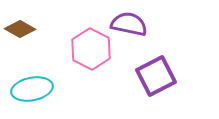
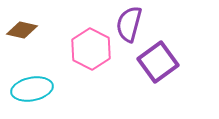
purple semicircle: rotated 87 degrees counterclockwise
brown diamond: moved 2 px right, 1 px down; rotated 16 degrees counterclockwise
purple square: moved 2 px right, 14 px up; rotated 9 degrees counterclockwise
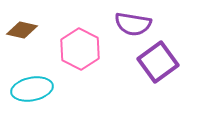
purple semicircle: moved 4 px right; rotated 96 degrees counterclockwise
pink hexagon: moved 11 px left
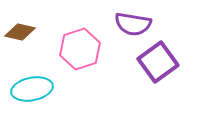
brown diamond: moved 2 px left, 2 px down
pink hexagon: rotated 15 degrees clockwise
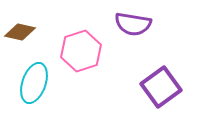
pink hexagon: moved 1 px right, 2 px down
purple square: moved 3 px right, 25 px down
cyan ellipse: moved 2 px right, 6 px up; rotated 60 degrees counterclockwise
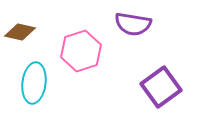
cyan ellipse: rotated 12 degrees counterclockwise
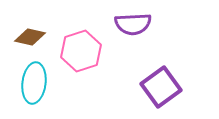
purple semicircle: rotated 12 degrees counterclockwise
brown diamond: moved 10 px right, 5 px down
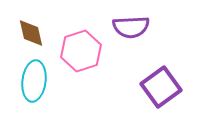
purple semicircle: moved 2 px left, 3 px down
brown diamond: moved 1 px right, 4 px up; rotated 64 degrees clockwise
cyan ellipse: moved 2 px up
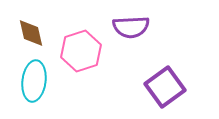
purple square: moved 4 px right
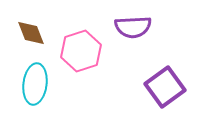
purple semicircle: moved 2 px right
brown diamond: rotated 8 degrees counterclockwise
cyan ellipse: moved 1 px right, 3 px down
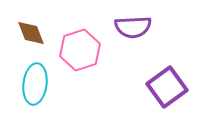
pink hexagon: moved 1 px left, 1 px up
purple square: moved 2 px right
